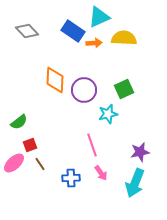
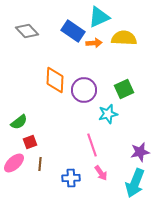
red square: moved 3 px up
brown line: rotated 40 degrees clockwise
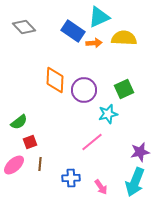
gray diamond: moved 3 px left, 4 px up
pink line: moved 3 px up; rotated 70 degrees clockwise
pink ellipse: moved 2 px down
pink arrow: moved 14 px down
cyan arrow: moved 1 px up
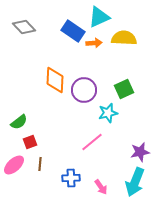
cyan star: moved 1 px up
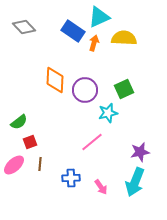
orange arrow: rotated 70 degrees counterclockwise
purple circle: moved 1 px right
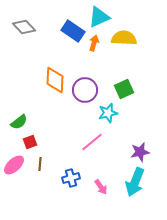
blue cross: rotated 12 degrees counterclockwise
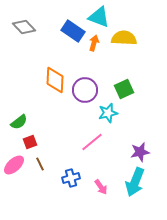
cyan triangle: rotated 45 degrees clockwise
brown line: rotated 32 degrees counterclockwise
